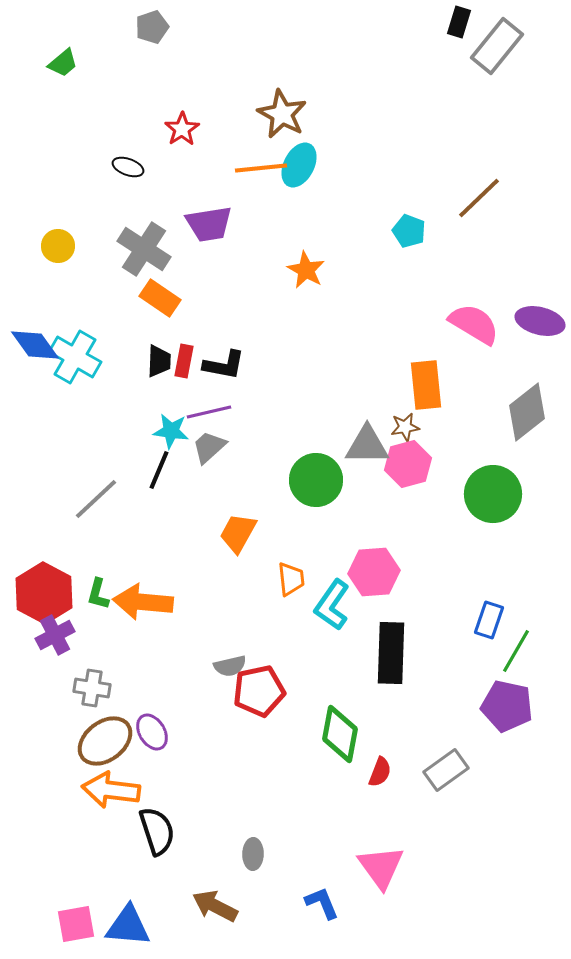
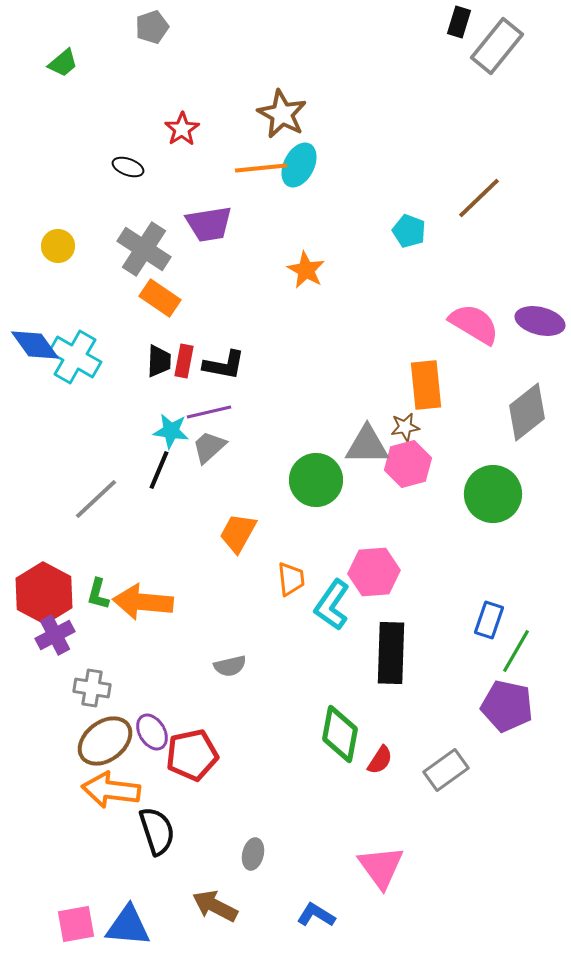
red pentagon at (259, 691): moved 67 px left, 64 px down
red semicircle at (380, 772): moved 12 px up; rotated 12 degrees clockwise
gray ellipse at (253, 854): rotated 12 degrees clockwise
blue L-shape at (322, 903): moved 6 px left, 12 px down; rotated 36 degrees counterclockwise
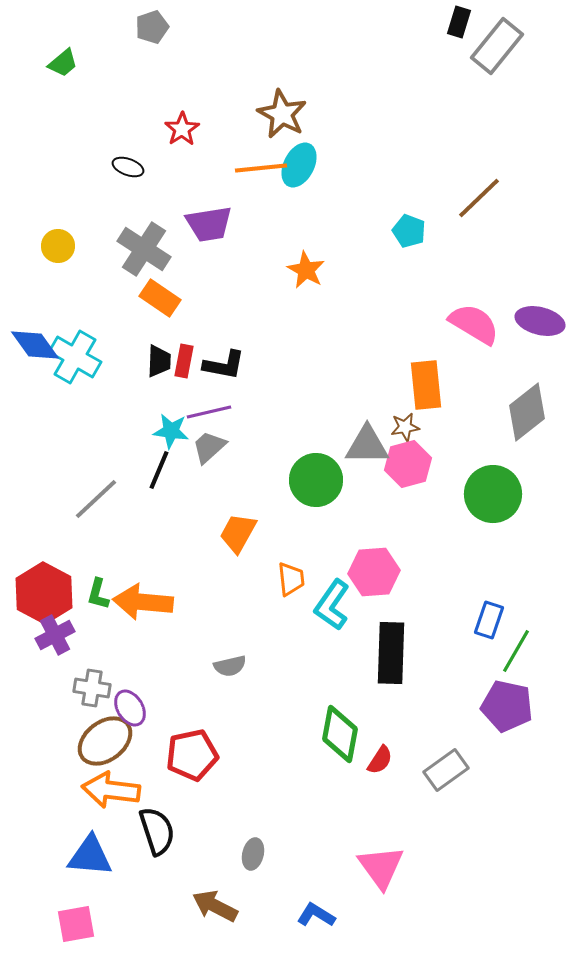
purple ellipse at (152, 732): moved 22 px left, 24 px up
blue triangle at (128, 926): moved 38 px left, 70 px up
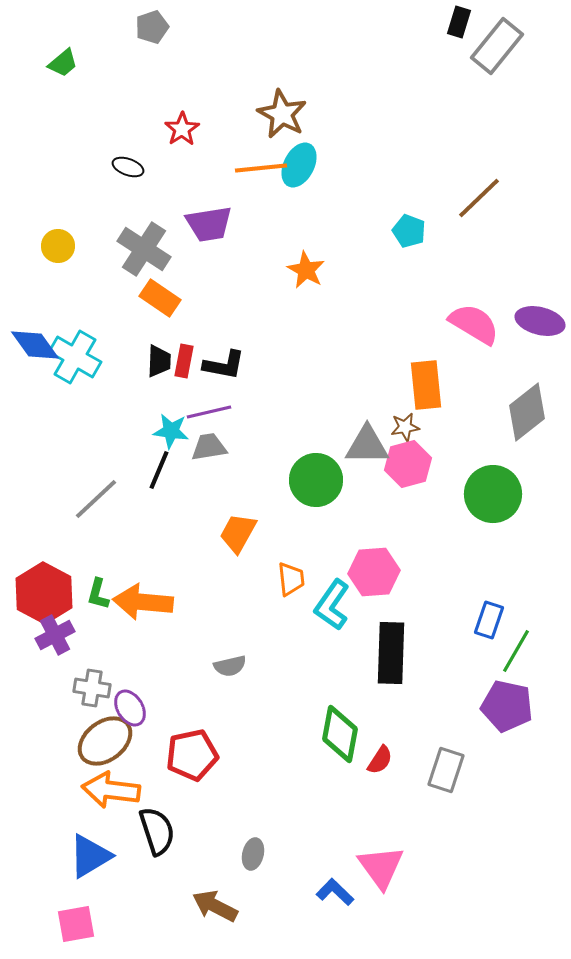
gray trapezoid at (209, 447): rotated 33 degrees clockwise
gray rectangle at (446, 770): rotated 36 degrees counterclockwise
blue triangle at (90, 856): rotated 36 degrees counterclockwise
blue L-shape at (316, 915): moved 19 px right, 23 px up; rotated 12 degrees clockwise
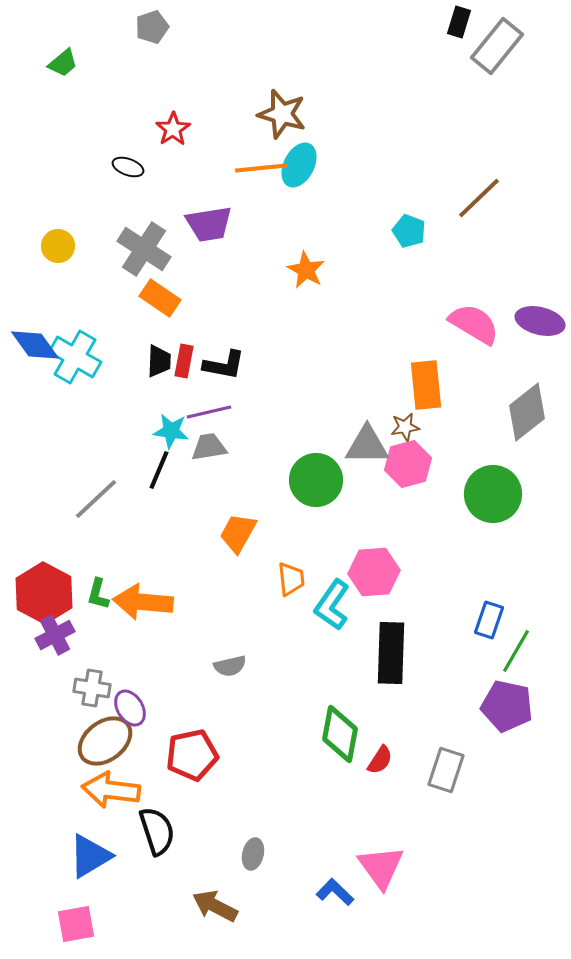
brown star at (282, 114): rotated 12 degrees counterclockwise
red star at (182, 129): moved 9 px left
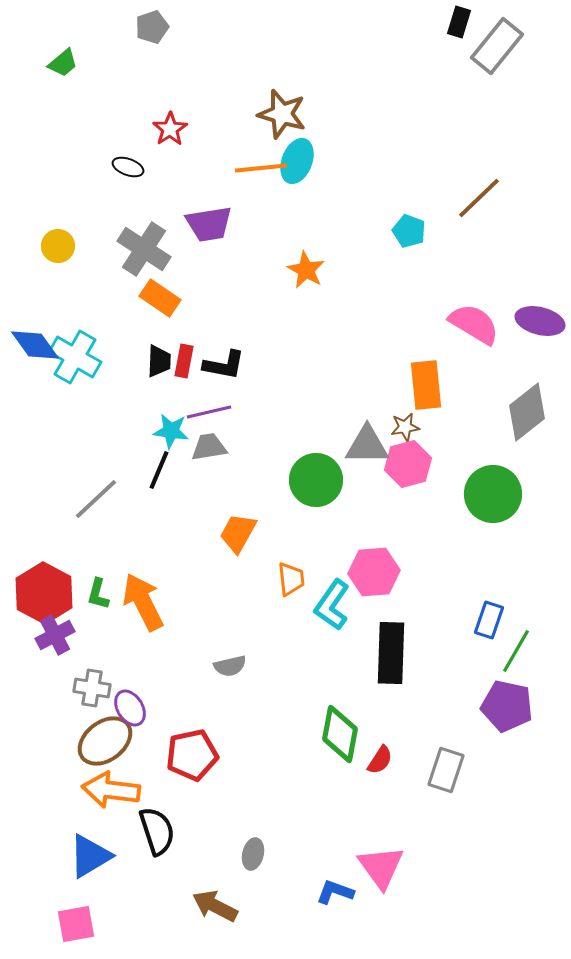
red star at (173, 129): moved 3 px left
cyan ellipse at (299, 165): moved 2 px left, 4 px up; rotated 6 degrees counterclockwise
orange arrow at (143, 602): rotated 58 degrees clockwise
blue L-shape at (335, 892): rotated 24 degrees counterclockwise
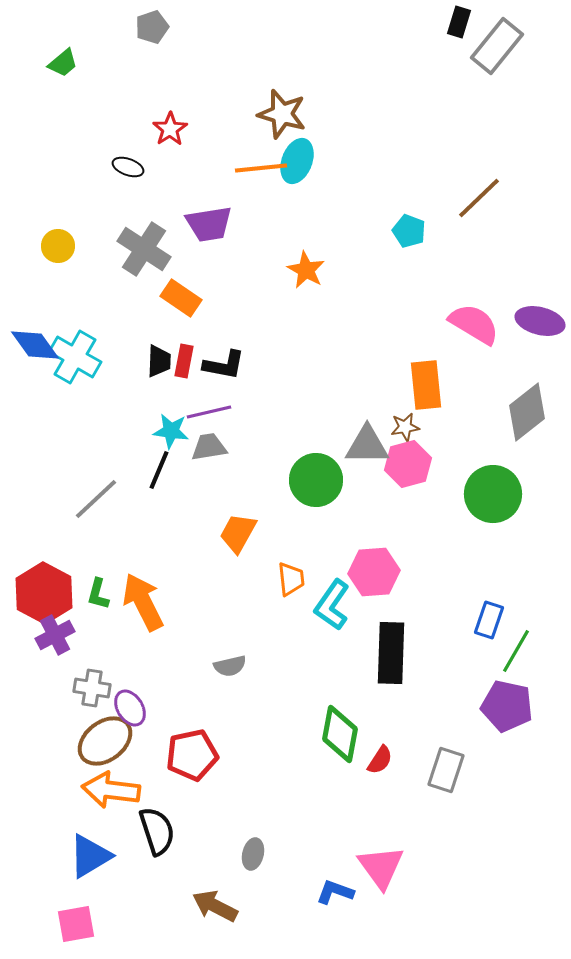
orange rectangle at (160, 298): moved 21 px right
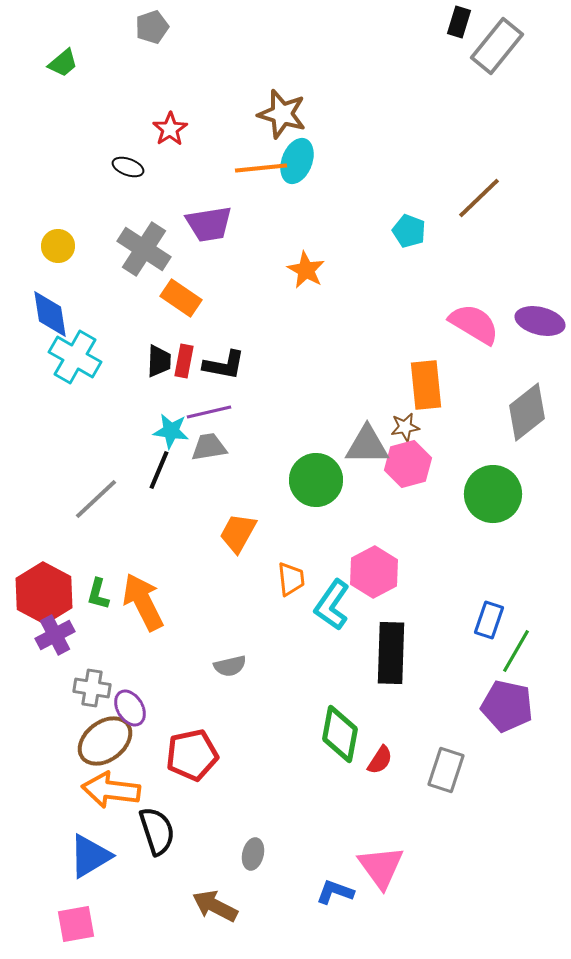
blue diamond at (35, 345): moved 15 px right, 31 px up; rotated 27 degrees clockwise
pink hexagon at (374, 572): rotated 24 degrees counterclockwise
